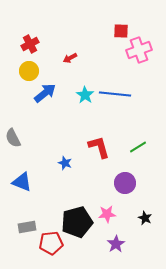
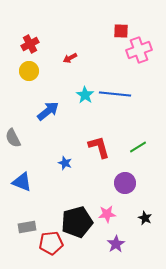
blue arrow: moved 3 px right, 18 px down
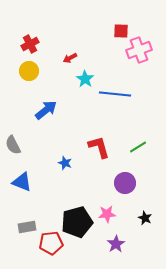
cyan star: moved 16 px up
blue arrow: moved 2 px left, 1 px up
gray semicircle: moved 7 px down
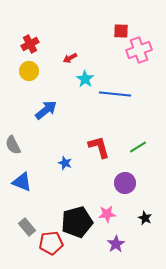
gray rectangle: rotated 60 degrees clockwise
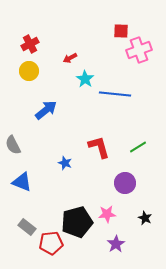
gray rectangle: rotated 12 degrees counterclockwise
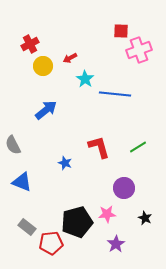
yellow circle: moved 14 px right, 5 px up
purple circle: moved 1 px left, 5 px down
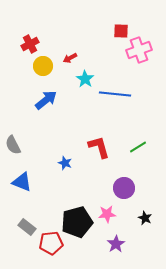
blue arrow: moved 10 px up
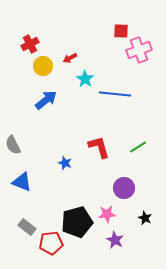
purple star: moved 1 px left, 4 px up; rotated 12 degrees counterclockwise
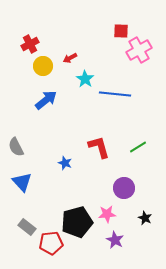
pink cross: rotated 10 degrees counterclockwise
gray semicircle: moved 3 px right, 2 px down
blue triangle: rotated 25 degrees clockwise
